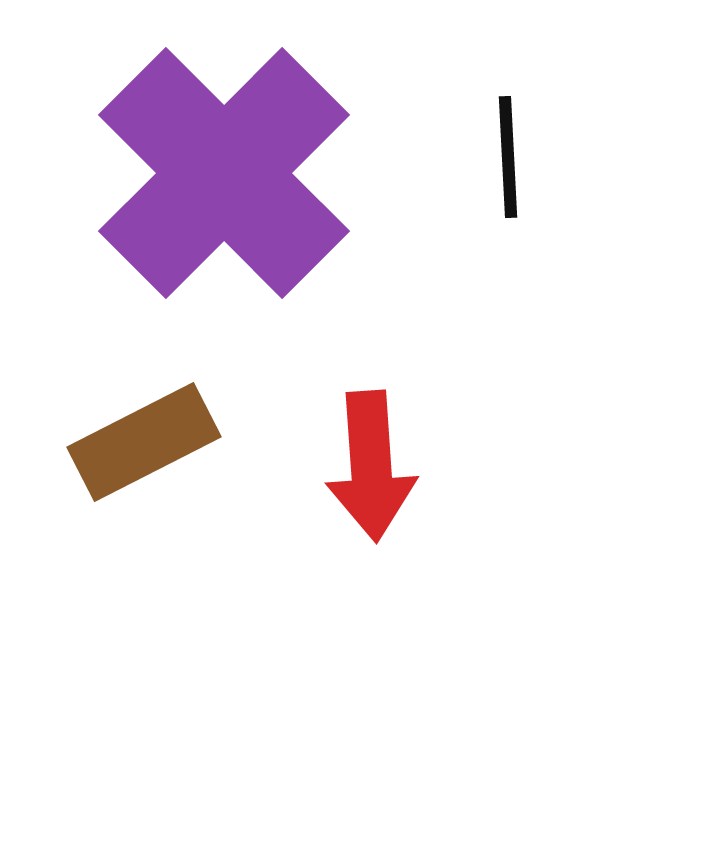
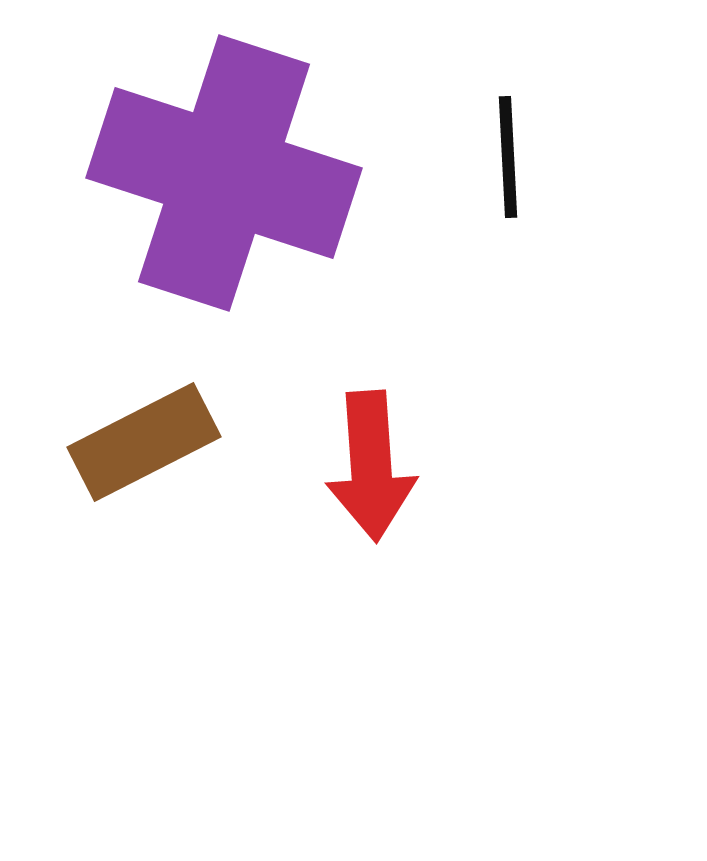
purple cross: rotated 27 degrees counterclockwise
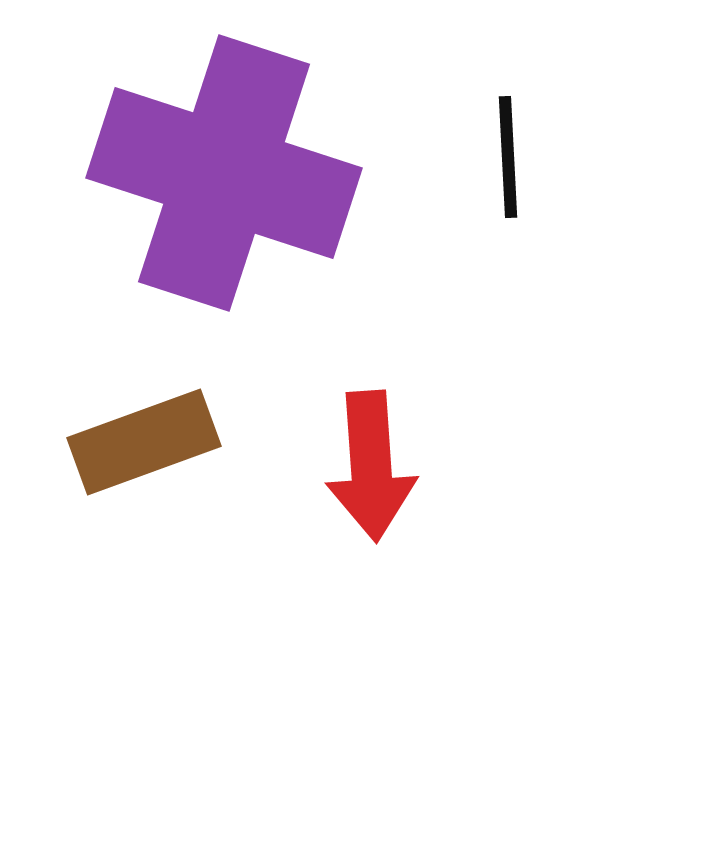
brown rectangle: rotated 7 degrees clockwise
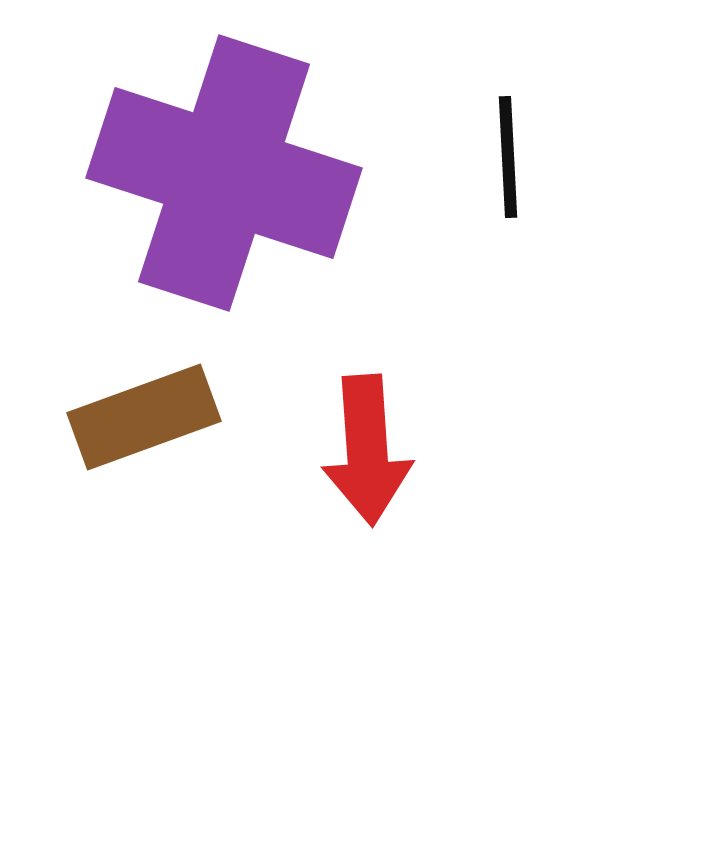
brown rectangle: moved 25 px up
red arrow: moved 4 px left, 16 px up
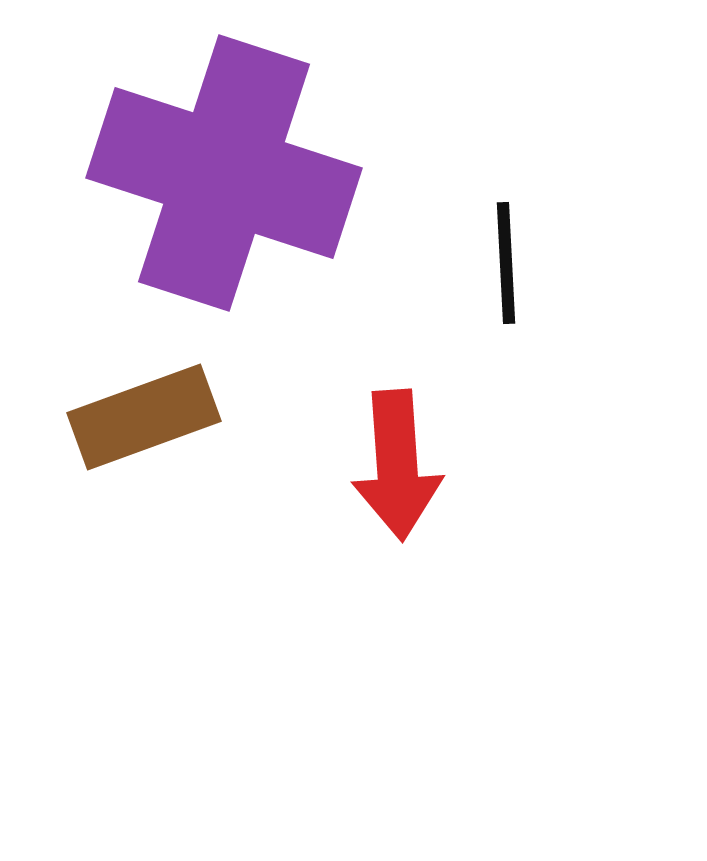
black line: moved 2 px left, 106 px down
red arrow: moved 30 px right, 15 px down
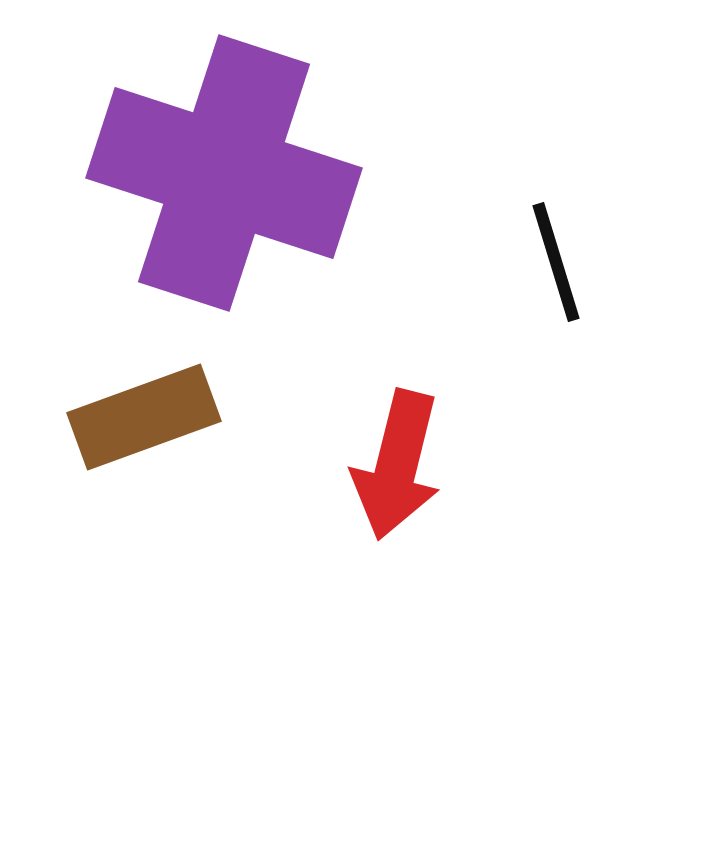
black line: moved 50 px right, 1 px up; rotated 14 degrees counterclockwise
red arrow: rotated 18 degrees clockwise
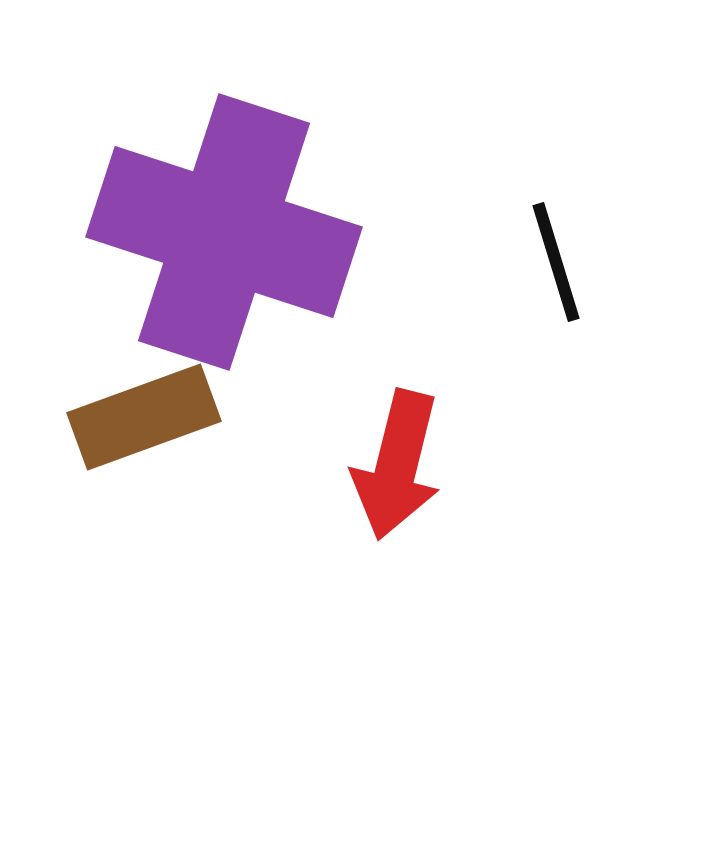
purple cross: moved 59 px down
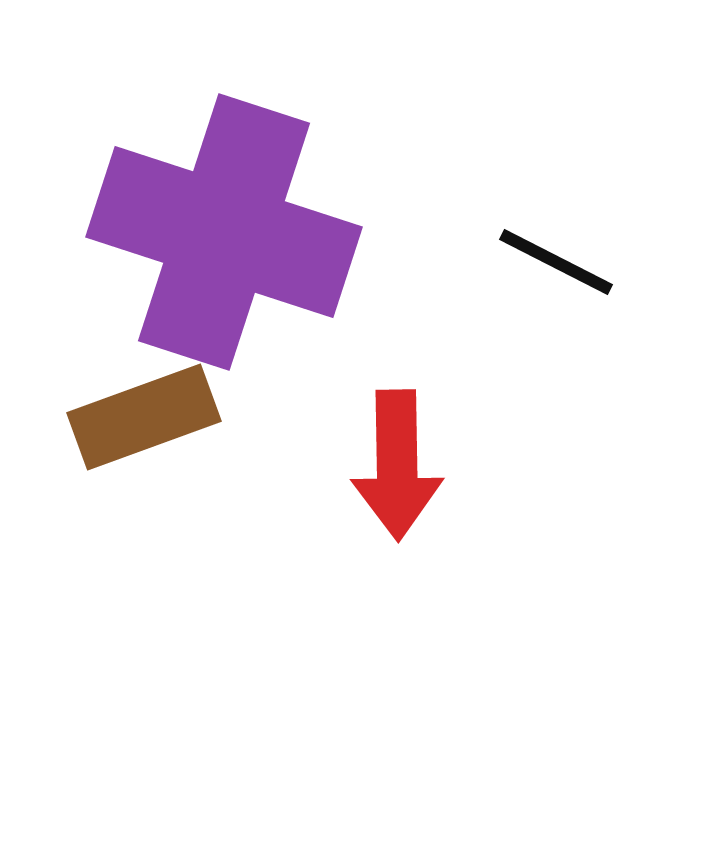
black line: rotated 46 degrees counterclockwise
red arrow: rotated 15 degrees counterclockwise
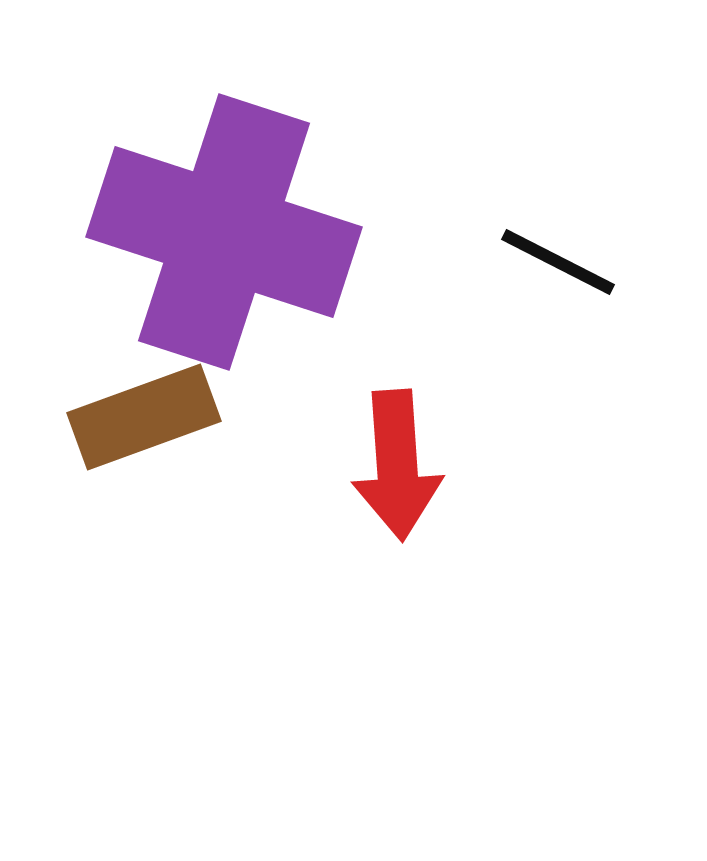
black line: moved 2 px right
red arrow: rotated 3 degrees counterclockwise
